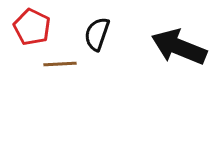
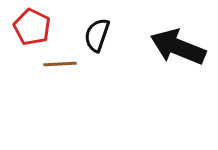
black semicircle: moved 1 px down
black arrow: moved 1 px left
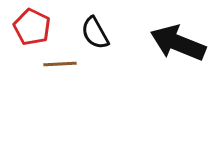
black semicircle: moved 2 px left, 2 px up; rotated 48 degrees counterclockwise
black arrow: moved 4 px up
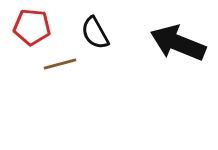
red pentagon: rotated 21 degrees counterclockwise
brown line: rotated 12 degrees counterclockwise
